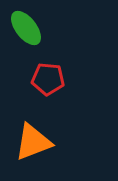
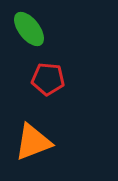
green ellipse: moved 3 px right, 1 px down
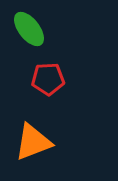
red pentagon: rotated 8 degrees counterclockwise
